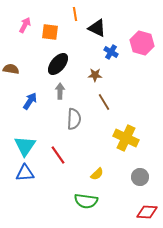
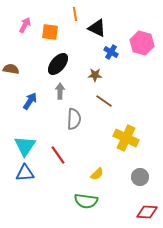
brown line: moved 1 px up; rotated 24 degrees counterclockwise
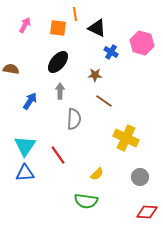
orange square: moved 8 px right, 4 px up
black ellipse: moved 2 px up
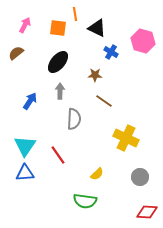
pink hexagon: moved 1 px right, 2 px up
brown semicircle: moved 5 px right, 16 px up; rotated 49 degrees counterclockwise
green semicircle: moved 1 px left
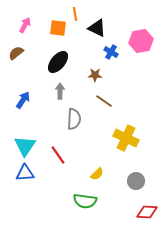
pink hexagon: moved 2 px left; rotated 25 degrees counterclockwise
blue arrow: moved 7 px left, 1 px up
gray circle: moved 4 px left, 4 px down
